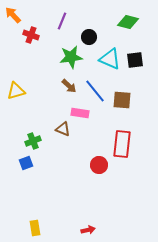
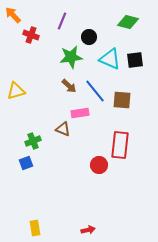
pink rectangle: rotated 18 degrees counterclockwise
red rectangle: moved 2 px left, 1 px down
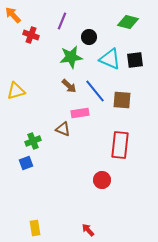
red circle: moved 3 px right, 15 px down
red arrow: rotated 120 degrees counterclockwise
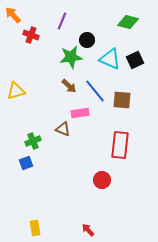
black circle: moved 2 px left, 3 px down
black square: rotated 18 degrees counterclockwise
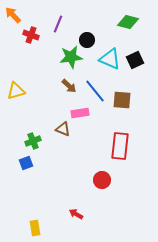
purple line: moved 4 px left, 3 px down
red rectangle: moved 1 px down
red arrow: moved 12 px left, 16 px up; rotated 16 degrees counterclockwise
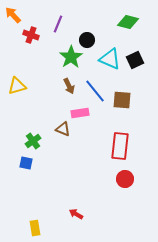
green star: rotated 25 degrees counterclockwise
brown arrow: rotated 21 degrees clockwise
yellow triangle: moved 1 px right, 5 px up
green cross: rotated 14 degrees counterclockwise
blue square: rotated 32 degrees clockwise
red circle: moved 23 px right, 1 px up
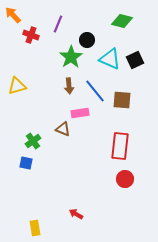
green diamond: moved 6 px left, 1 px up
brown arrow: rotated 21 degrees clockwise
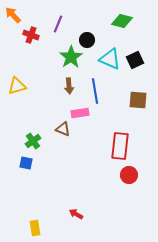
blue line: rotated 30 degrees clockwise
brown square: moved 16 px right
red circle: moved 4 px right, 4 px up
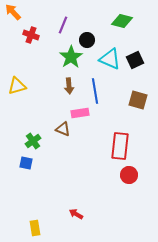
orange arrow: moved 3 px up
purple line: moved 5 px right, 1 px down
brown square: rotated 12 degrees clockwise
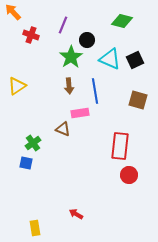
yellow triangle: rotated 18 degrees counterclockwise
green cross: moved 2 px down
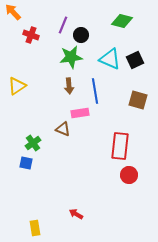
black circle: moved 6 px left, 5 px up
green star: rotated 25 degrees clockwise
